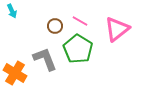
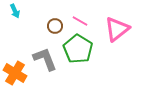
cyan arrow: moved 3 px right
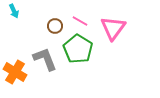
cyan arrow: moved 1 px left
pink triangle: moved 4 px left, 1 px up; rotated 16 degrees counterclockwise
orange cross: moved 1 px up
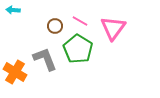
cyan arrow: moved 1 px left, 1 px up; rotated 120 degrees clockwise
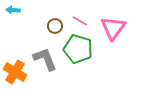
green pentagon: rotated 16 degrees counterclockwise
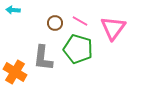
brown circle: moved 3 px up
gray L-shape: moved 2 px left, 1 px up; rotated 152 degrees counterclockwise
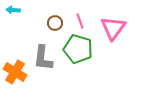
pink line: rotated 42 degrees clockwise
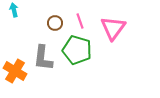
cyan arrow: moved 1 px right; rotated 72 degrees clockwise
green pentagon: moved 1 px left, 1 px down
orange cross: moved 1 px up
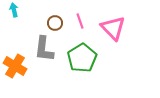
pink triangle: rotated 20 degrees counterclockwise
green pentagon: moved 5 px right, 8 px down; rotated 24 degrees clockwise
gray L-shape: moved 1 px right, 9 px up
orange cross: moved 5 px up
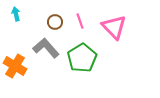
cyan arrow: moved 2 px right, 4 px down
brown circle: moved 1 px up
pink triangle: moved 1 px right, 1 px up
gray L-shape: moved 2 px right, 1 px up; rotated 132 degrees clockwise
